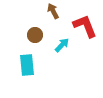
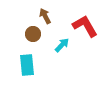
brown arrow: moved 8 px left, 5 px down
red L-shape: rotated 8 degrees counterclockwise
brown circle: moved 2 px left, 1 px up
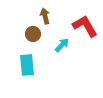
brown arrow: rotated 14 degrees clockwise
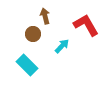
red L-shape: moved 1 px right, 1 px up
cyan arrow: moved 1 px down
cyan rectangle: rotated 40 degrees counterclockwise
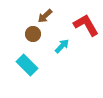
brown arrow: rotated 119 degrees counterclockwise
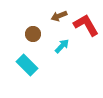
brown arrow: moved 14 px right; rotated 21 degrees clockwise
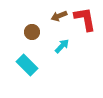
red L-shape: moved 1 px left, 6 px up; rotated 20 degrees clockwise
brown circle: moved 1 px left, 2 px up
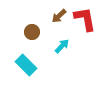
brown arrow: rotated 21 degrees counterclockwise
cyan rectangle: moved 1 px left
